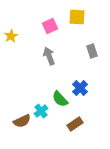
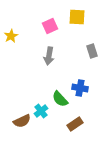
gray arrow: rotated 150 degrees counterclockwise
blue cross: rotated 35 degrees counterclockwise
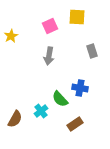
brown semicircle: moved 7 px left, 2 px up; rotated 36 degrees counterclockwise
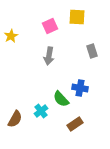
green semicircle: moved 1 px right
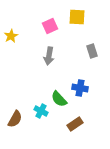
green semicircle: moved 2 px left
cyan cross: rotated 24 degrees counterclockwise
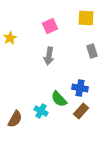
yellow square: moved 9 px right, 1 px down
yellow star: moved 1 px left, 2 px down
brown rectangle: moved 6 px right, 13 px up; rotated 14 degrees counterclockwise
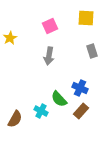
blue cross: rotated 14 degrees clockwise
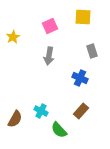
yellow square: moved 3 px left, 1 px up
yellow star: moved 3 px right, 1 px up
blue cross: moved 10 px up
green semicircle: moved 31 px down
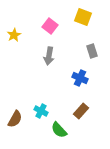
yellow square: rotated 18 degrees clockwise
pink square: rotated 28 degrees counterclockwise
yellow star: moved 1 px right, 2 px up
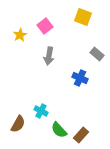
pink square: moved 5 px left; rotated 14 degrees clockwise
yellow star: moved 6 px right
gray rectangle: moved 5 px right, 3 px down; rotated 32 degrees counterclockwise
brown rectangle: moved 24 px down
brown semicircle: moved 3 px right, 5 px down
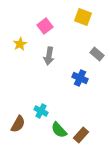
yellow star: moved 9 px down
